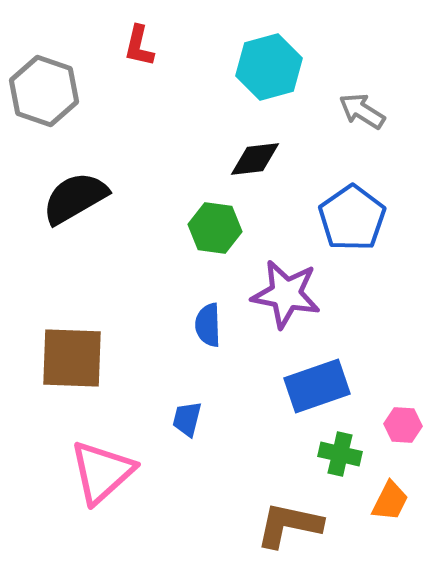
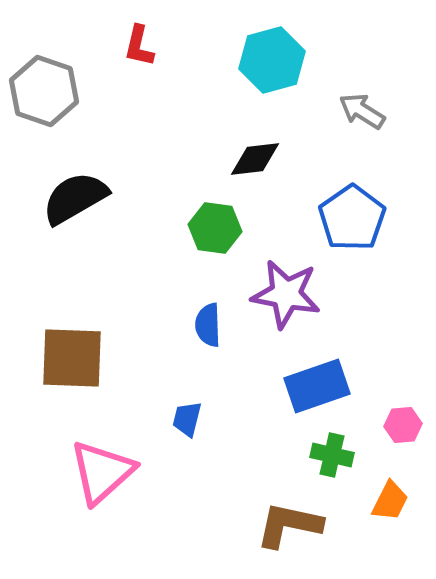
cyan hexagon: moved 3 px right, 7 px up
pink hexagon: rotated 9 degrees counterclockwise
green cross: moved 8 px left, 1 px down
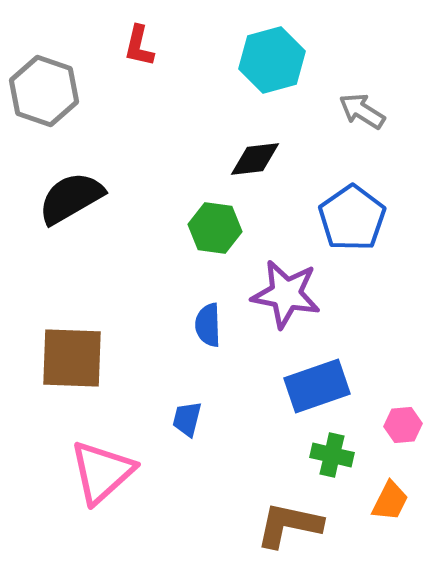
black semicircle: moved 4 px left
